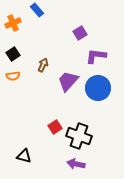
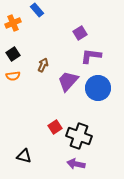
purple L-shape: moved 5 px left
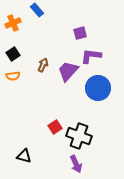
purple square: rotated 16 degrees clockwise
purple trapezoid: moved 10 px up
purple arrow: rotated 126 degrees counterclockwise
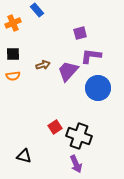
black square: rotated 32 degrees clockwise
brown arrow: rotated 48 degrees clockwise
